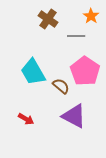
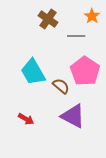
orange star: moved 1 px right
purple triangle: moved 1 px left
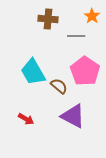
brown cross: rotated 30 degrees counterclockwise
brown semicircle: moved 2 px left
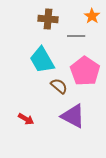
cyan trapezoid: moved 9 px right, 12 px up
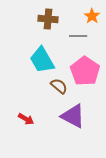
gray line: moved 2 px right
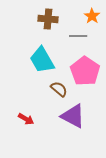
brown semicircle: moved 3 px down
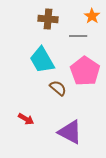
brown semicircle: moved 1 px left, 1 px up
purple triangle: moved 3 px left, 16 px down
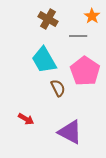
brown cross: rotated 24 degrees clockwise
cyan trapezoid: moved 2 px right
brown semicircle: rotated 24 degrees clockwise
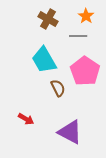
orange star: moved 6 px left
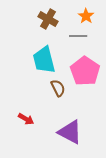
cyan trapezoid: rotated 16 degrees clockwise
